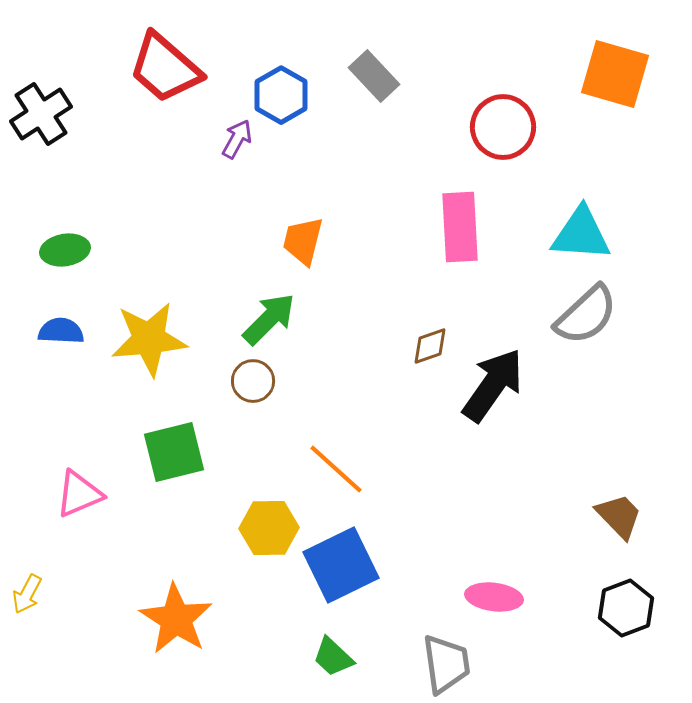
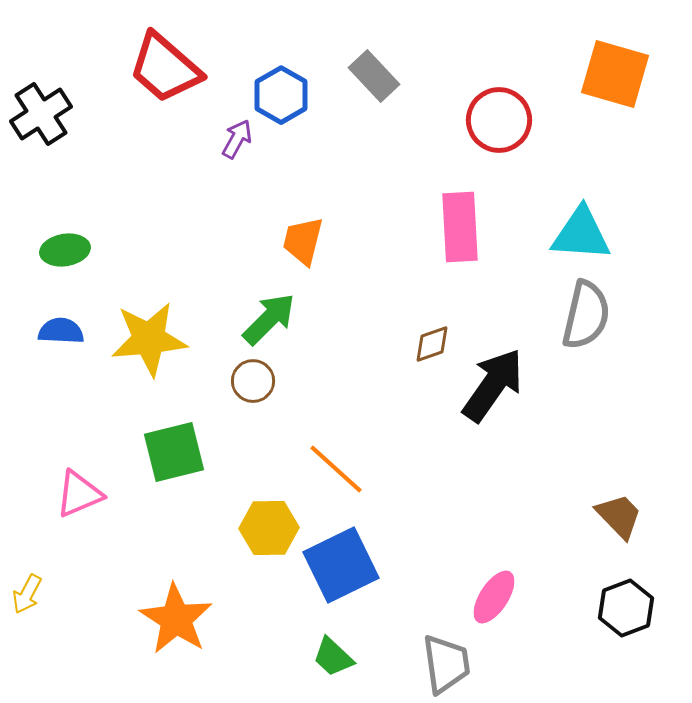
red circle: moved 4 px left, 7 px up
gray semicircle: rotated 34 degrees counterclockwise
brown diamond: moved 2 px right, 2 px up
pink ellipse: rotated 64 degrees counterclockwise
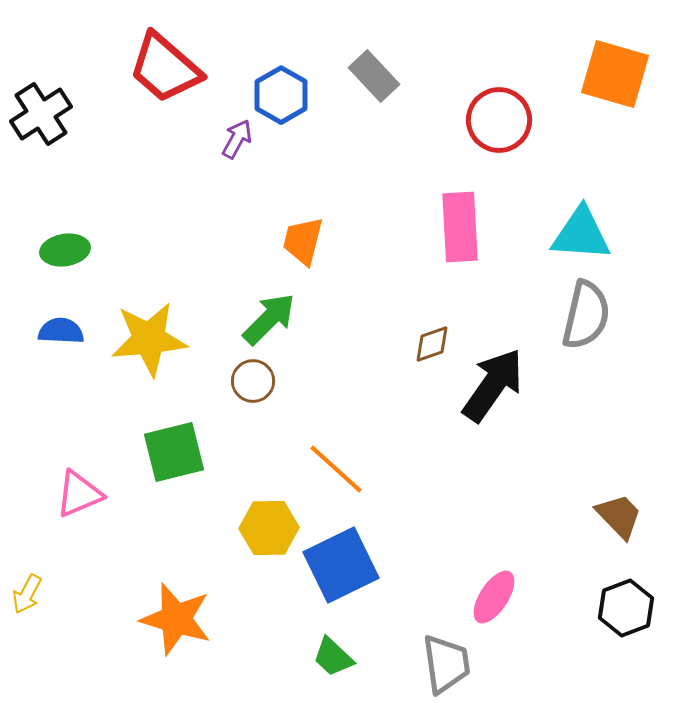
orange star: rotated 16 degrees counterclockwise
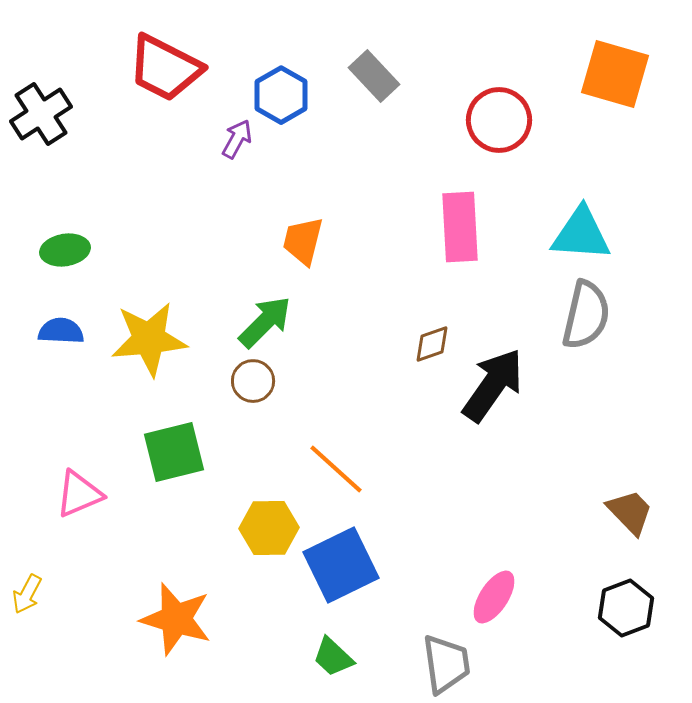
red trapezoid: rotated 14 degrees counterclockwise
green arrow: moved 4 px left, 3 px down
brown trapezoid: moved 11 px right, 4 px up
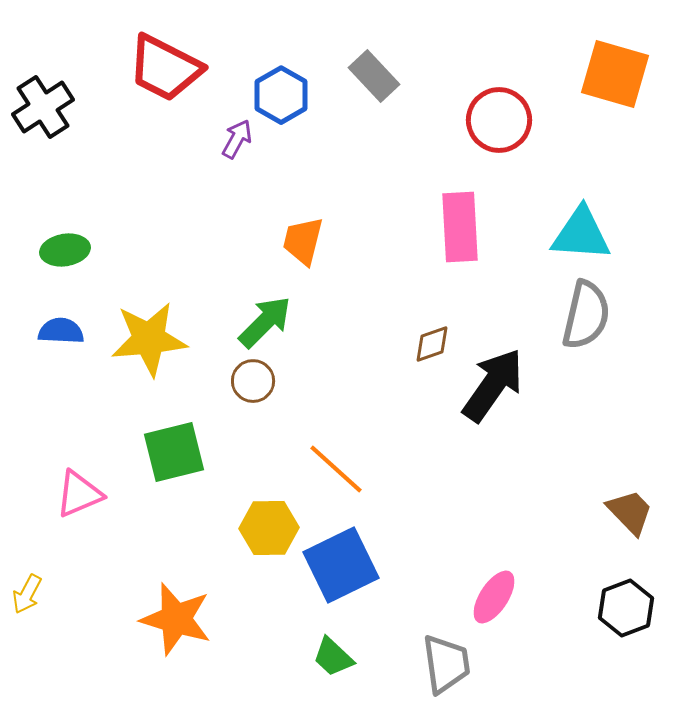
black cross: moved 2 px right, 7 px up
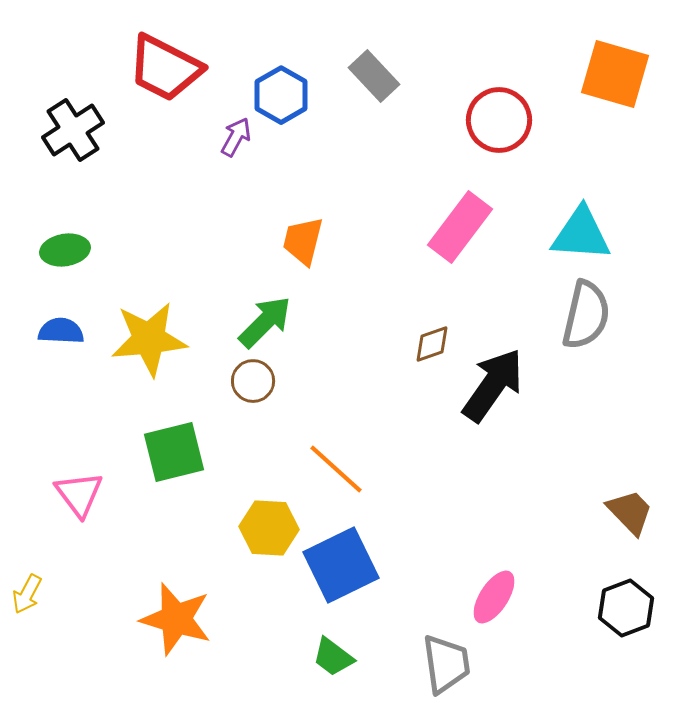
black cross: moved 30 px right, 23 px down
purple arrow: moved 1 px left, 2 px up
pink rectangle: rotated 40 degrees clockwise
pink triangle: rotated 44 degrees counterclockwise
yellow hexagon: rotated 4 degrees clockwise
green trapezoid: rotated 6 degrees counterclockwise
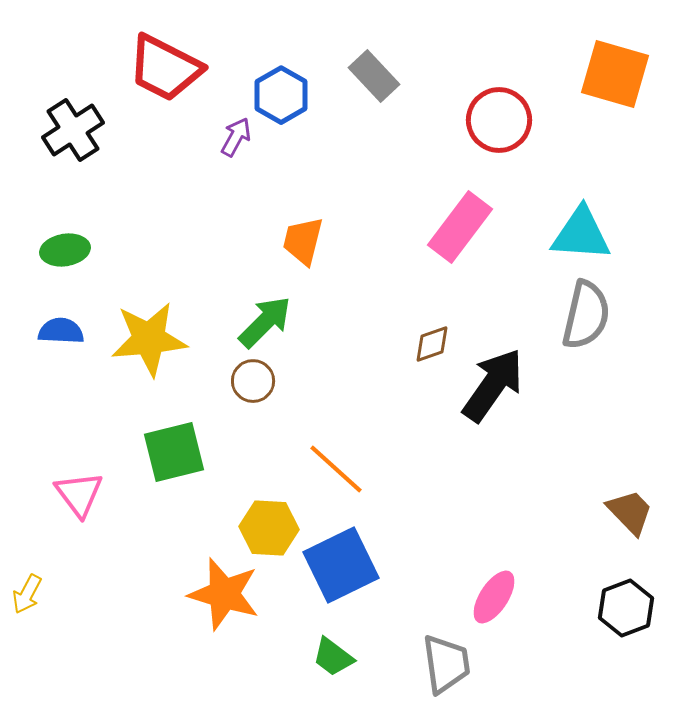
orange star: moved 48 px right, 25 px up
